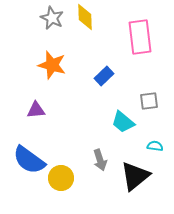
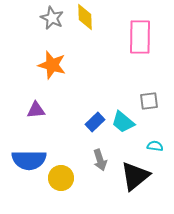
pink rectangle: rotated 8 degrees clockwise
blue rectangle: moved 9 px left, 46 px down
blue semicircle: rotated 36 degrees counterclockwise
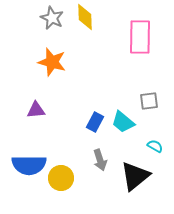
orange star: moved 3 px up
blue rectangle: rotated 18 degrees counterclockwise
cyan semicircle: rotated 21 degrees clockwise
blue semicircle: moved 5 px down
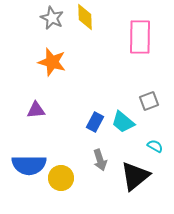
gray square: rotated 12 degrees counterclockwise
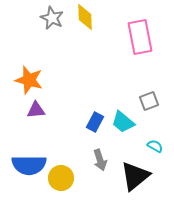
pink rectangle: rotated 12 degrees counterclockwise
orange star: moved 23 px left, 18 px down
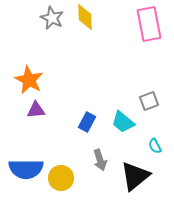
pink rectangle: moved 9 px right, 13 px up
orange star: rotated 12 degrees clockwise
blue rectangle: moved 8 px left
cyan semicircle: rotated 147 degrees counterclockwise
blue semicircle: moved 3 px left, 4 px down
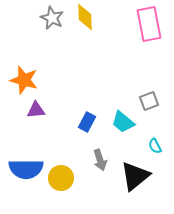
orange star: moved 5 px left; rotated 12 degrees counterclockwise
